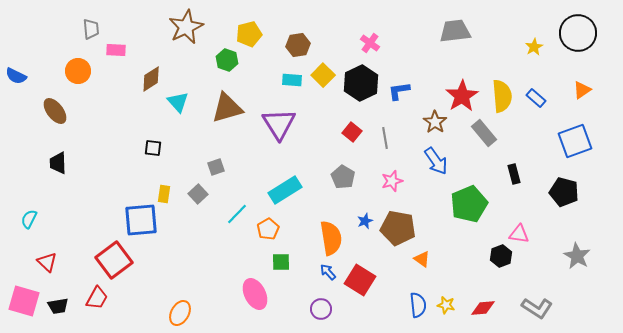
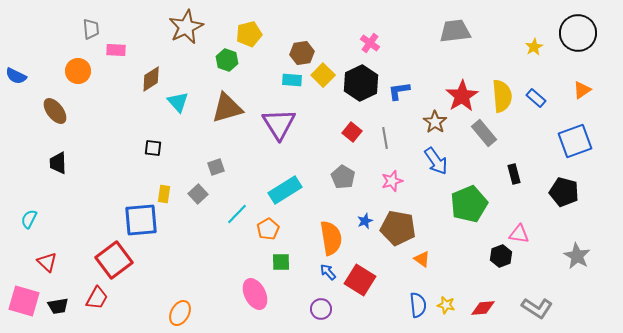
brown hexagon at (298, 45): moved 4 px right, 8 px down
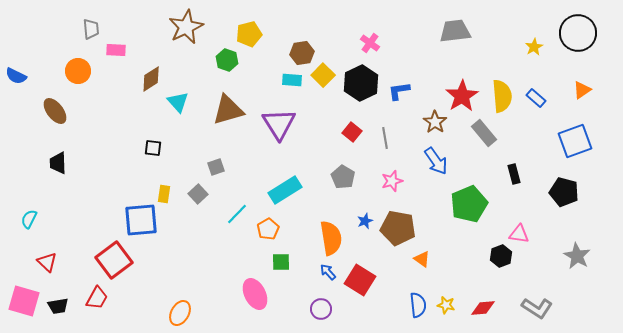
brown triangle at (227, 108): moved 1 px right, 2 px down
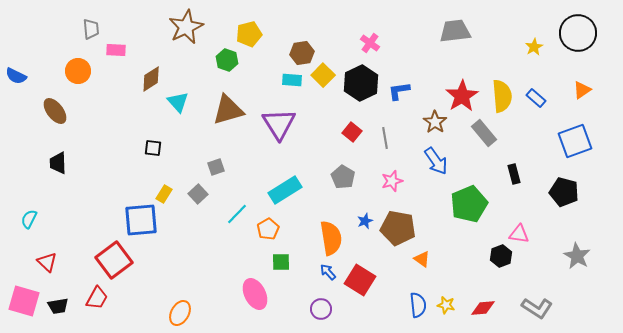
yellow rectangle at (164, 194): rotated 24 degrees clockwise
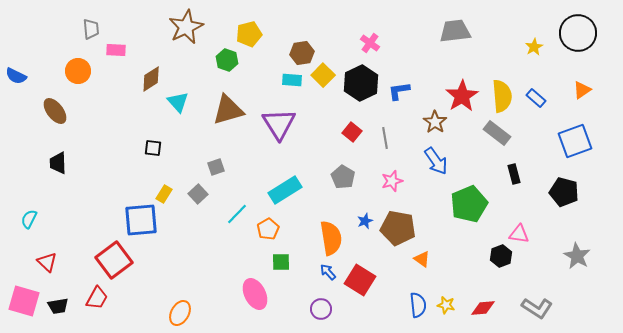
gray rectangle at (484, 133): moved 13 px right; rotated 12 degrees counterclockwise
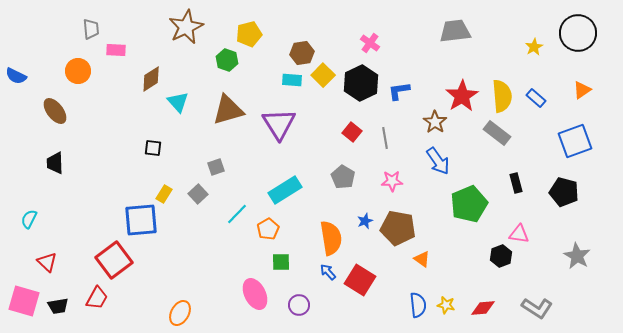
blue arrow at (436, 161): moved 2 px right
black trapezoid at (58, 163): moved 3 px left
black rectangle at (514, 174): moved 2 px right, 9 px down
pink star at (392, 181): rotated 15 degrees clockwise
purple circle at (321, 309): moved 22 px left, 4 px up
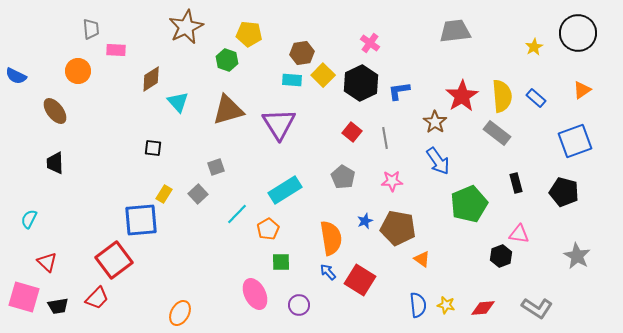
yellow pentagon at (249, 34): rotated 20 degrees clockwise
red trapezoid at (97, 298): rotated 15 degrees clockwise
pink square at (24, 301): moved 4 px up
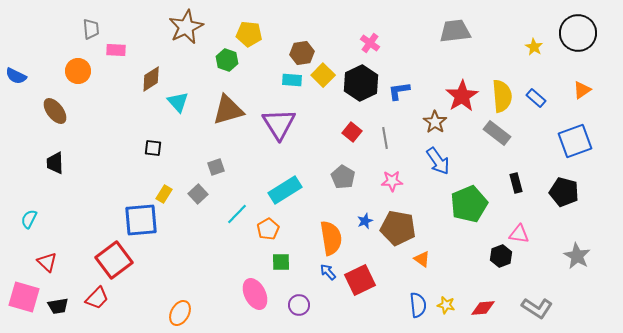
yellow star at (534, 47): rotated 12 degrees counterclockwise
red square at (360, 280): rotated 32 degrees clockwise
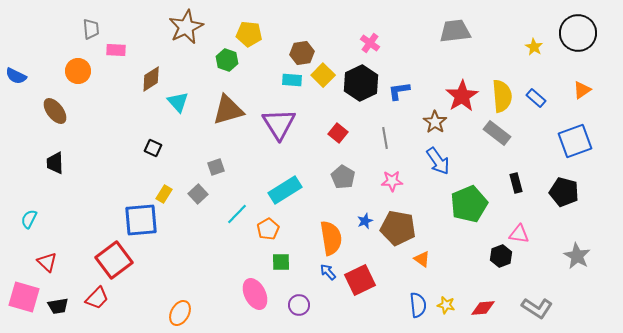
red square at (352, 132): moved 14 px left, 1 px down
black square at (153, 148): rotated 18 degrees clockwise
